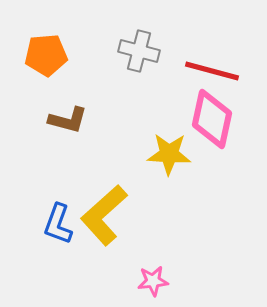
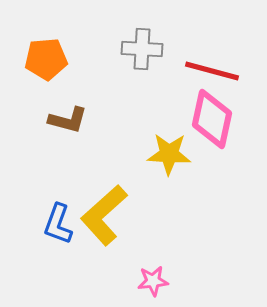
gray cross: moved 3 px right, 2 px up; rotated 12 degrees counterclockwise
orange pentagon: moved 4 px down
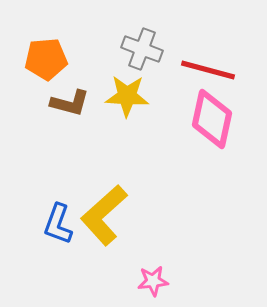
gray cross: rotated 18 degrees clockwise
red line: moved 4 px left, 1 px up
brown L-shape: moved 2 px right, 17 px up
yellow star: moved 42 px left, 58 px up
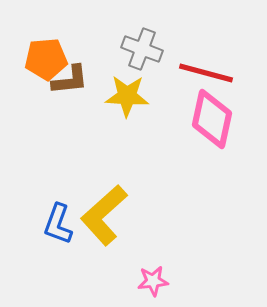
red line: moved 2 px left, 3 px down
brown L-shape: moved 23 px up; rotated 21 degrees counterclockwise
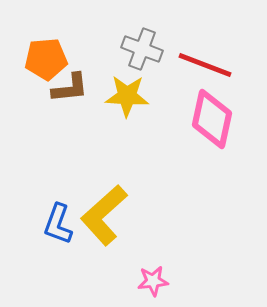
red line: moved 1 px left, 8 px up; rotated 6 degrees clockwise
brown L-shape: moved 8 px down
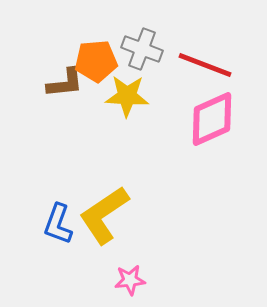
orange pentagon: moved 50 px right, 2 px down
brown L-shape: moved 5 px left, 5 px up
pink diamond: rotated 54 degrees clockwise
yellow L-shape: rotated 8 degrees clockwise
pink star: moved 23 px left, 1 px up
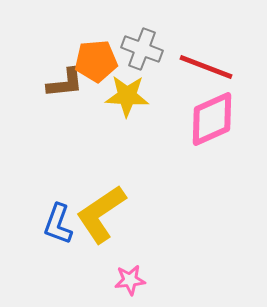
red line: moved 1 px right, 2 px down
yellow L-shape: moved 3 px left, 1 px up
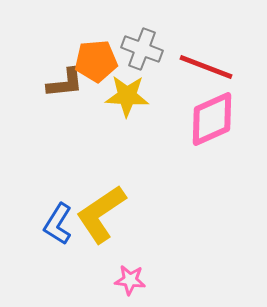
blue L-shape: rotated 12 degrees clockwise
pink star: rotated 12 degrees clockwise
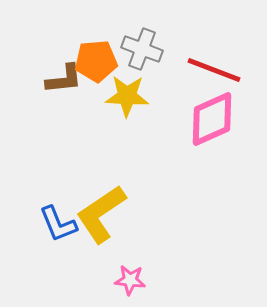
red line: moved 8 px right, 3 px down
brown L-shape: moved 1 px left, 4 px up
blue L-shape: rotated 54 degrees counterclockwise
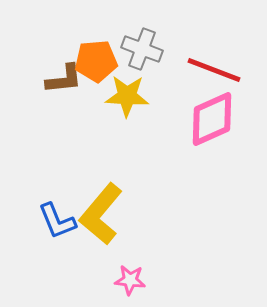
yellow L-shape: rotated 16 degrees counterclockwise
blue L-shape: moved 1 px left, 3 px up
